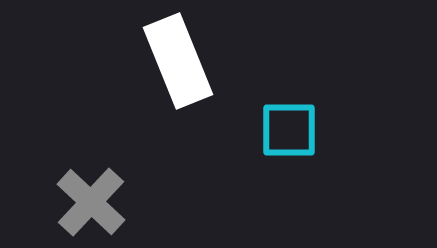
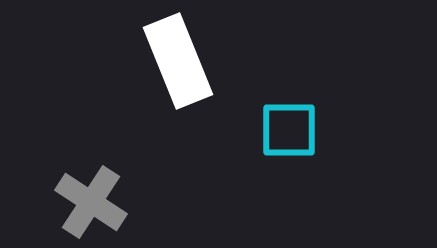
gray cross: rotated 10 degrees counterclockwise
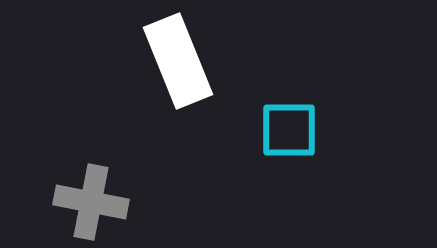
gray cross: rotated 22 degrees counterclockwise
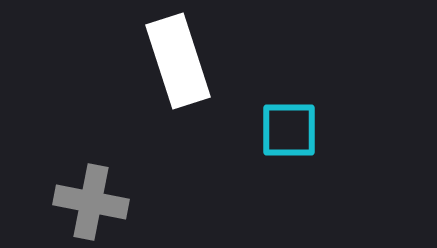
white rectangle: rotated 4 degrees clockwise
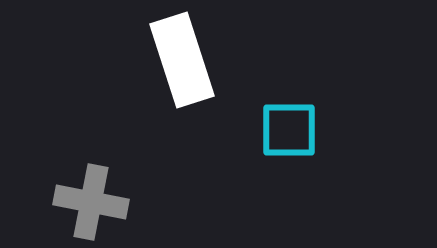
white rectangle: moved 4 px right, 1 px up
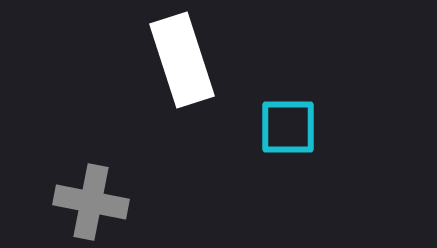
cyan square: moved 1 px left, 3 px up
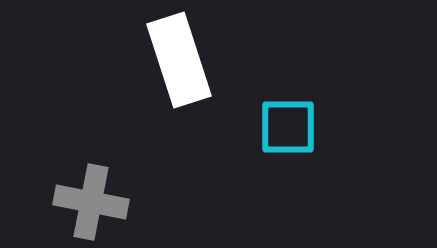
white rectangle: moved 3 px left
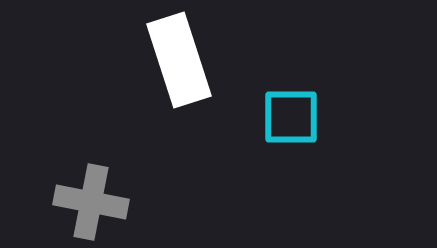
cyan square: moved 3 px right, 10 px up
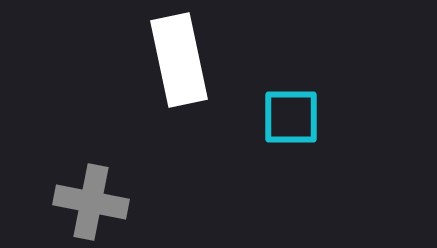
white rectangle: rotated 6 degrees clockwise
